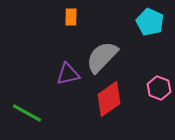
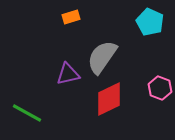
orange rectangle: rotated 72 degrees clockwise
gray semicircle: rotated 9 degrees counterclockwise
pink hexagon: moved 1 px right
red diamond: rotated 9 degrees clockwise
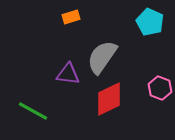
purple triangle: rotated 20 degrees clockwise
green line: moved 6 px right, 2 px up
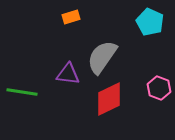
pink hexagon: moved 1 px left
green line: moved 11 px left, 19 px up; rotated 20 degrees counterclockwise
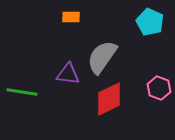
orange rectangle: rotated 18 degrees clockwise
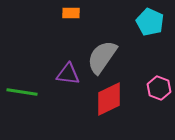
orange rectangle: moved 4 px up
